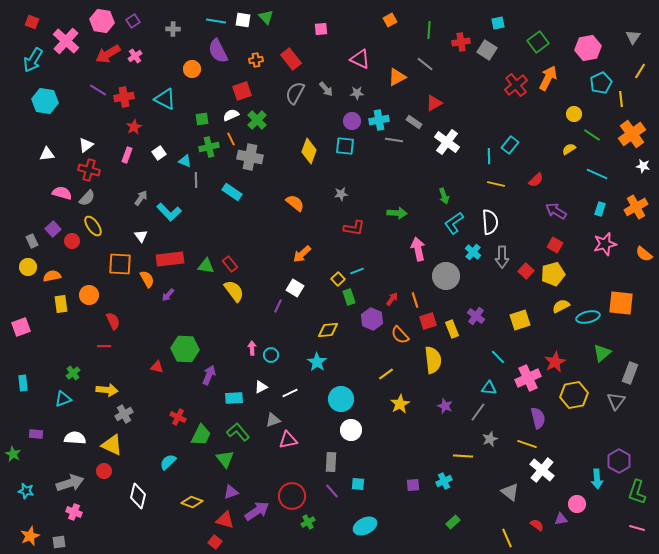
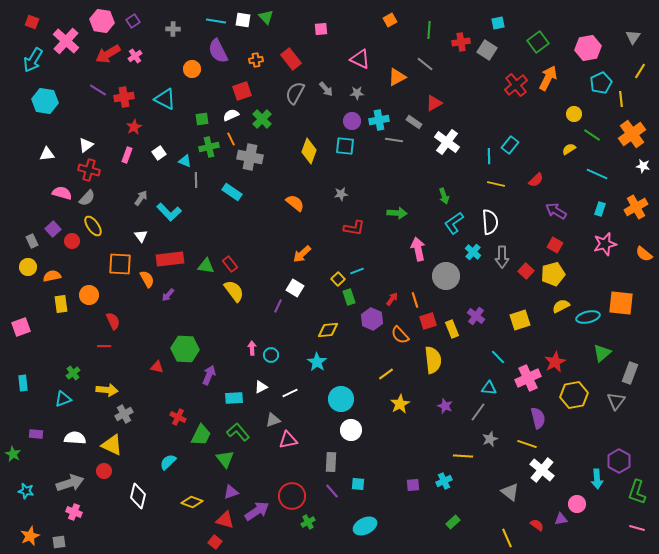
green cross at (257, 120): moved 5 px right, 1 px up
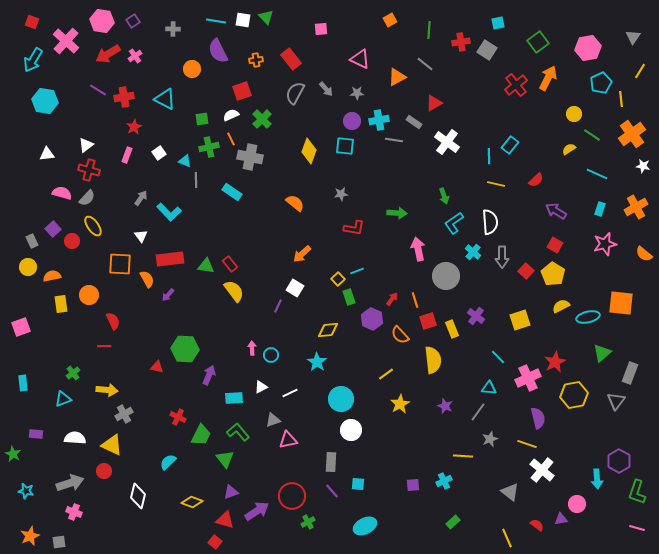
yellow pentagon at (553, 274): rotated 25 degrees counterclockwise
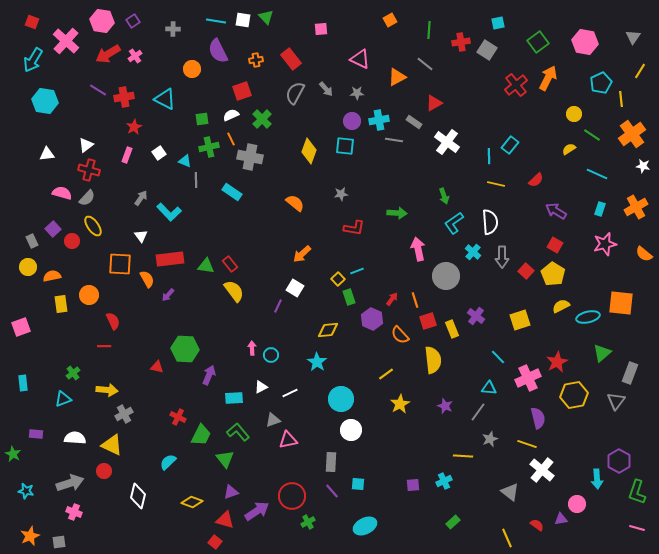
pink hexagon at (588, 48): moved 3 px left, 6 px up; rotated 20 degrees clockwise
red star at (555, 362): moved 2 px right
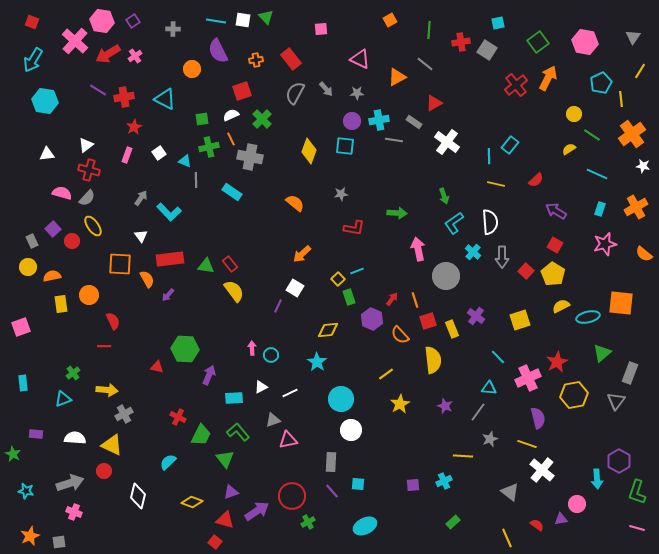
pink cross at (66, 41): moved 9 px right
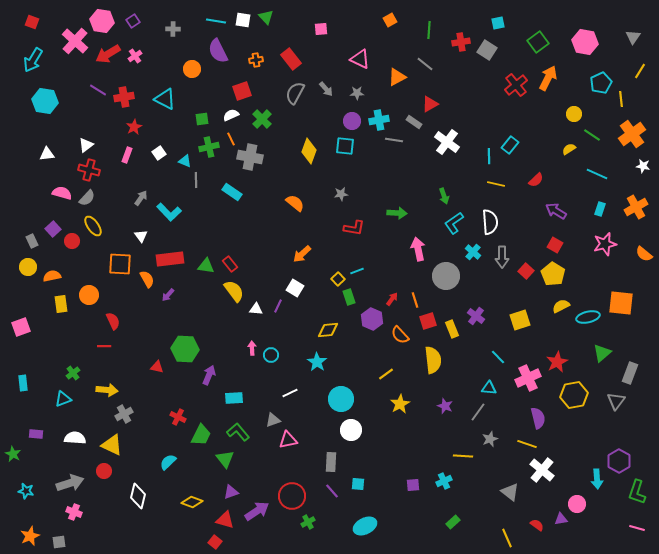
red triangle at (434, 103): moved 4 px left, 1 px down
white triangle at (261, 387): moved 5 px left, 78 px up; rotated 32 degrees clockwise
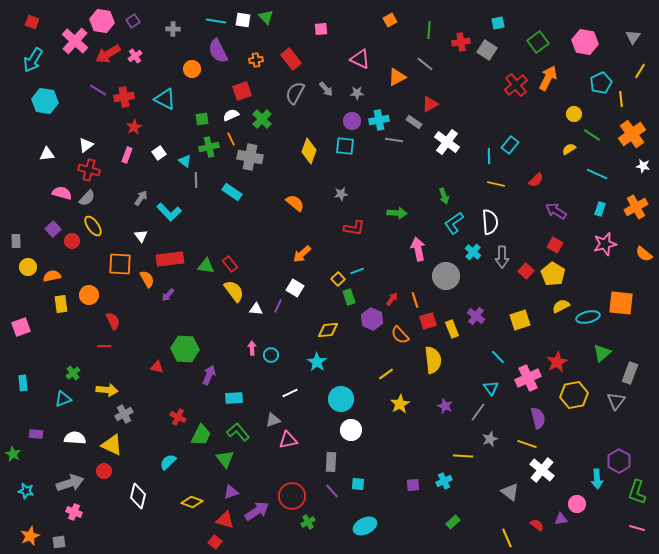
cyan triangle at (185, 161): rotated 16 degrees clockwise
gray rectangle at (32, 241): moved 16 px left; rotated 24 degrees clockwise
cyan triangle at (489, 388): moved 2 px right; rotated 49 degrees clockwise
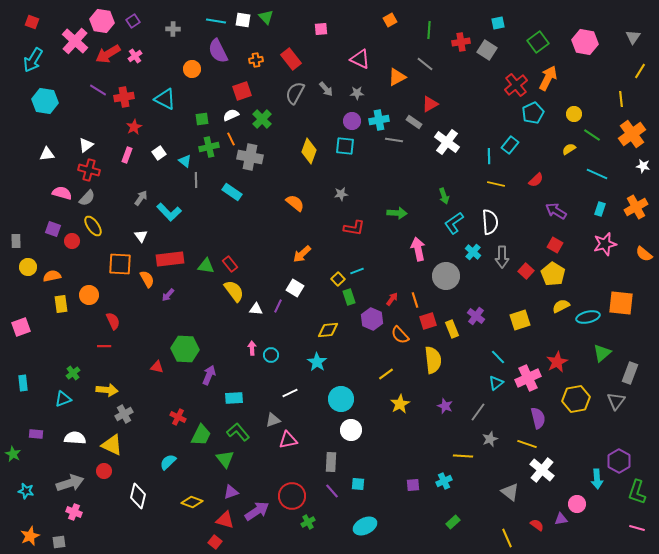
cyan pentagon at (601, 83): moved 68 px left, 30 px down
purple square at (53, 229): rotated 28 degrees counterclockwise
cyan triangle at (491, 388): moved 5 px right, 5 px up; rotated 28 degrees clockwise
yellow hexagon at (574, 395): moved 2 px right, 4 px down
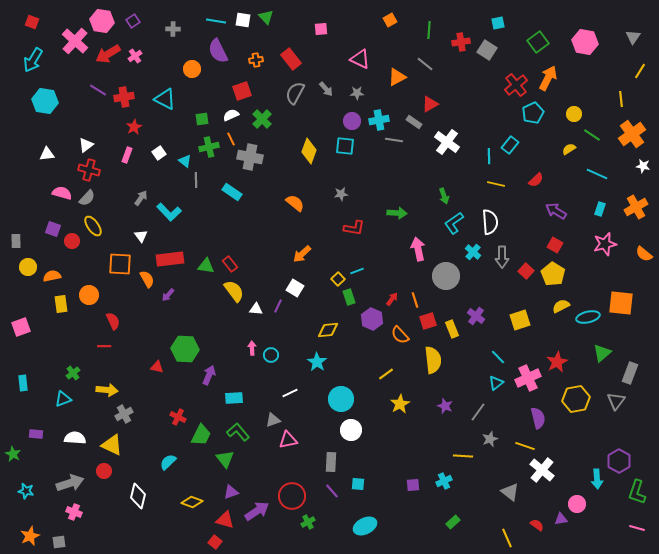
yellow line at (527, 444): moved 2 px left, 2 px down
